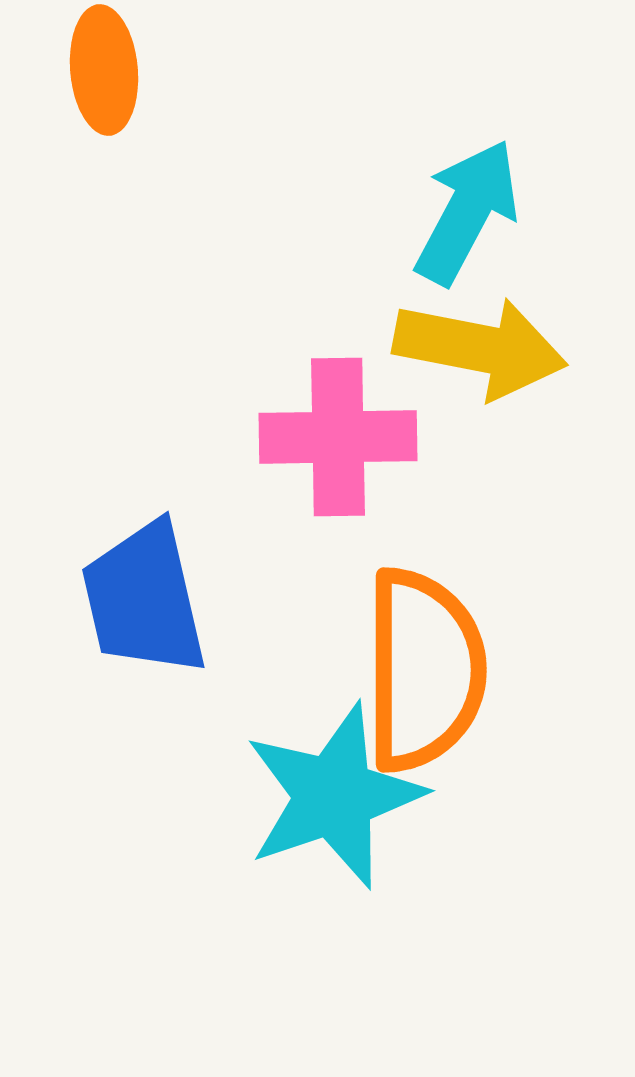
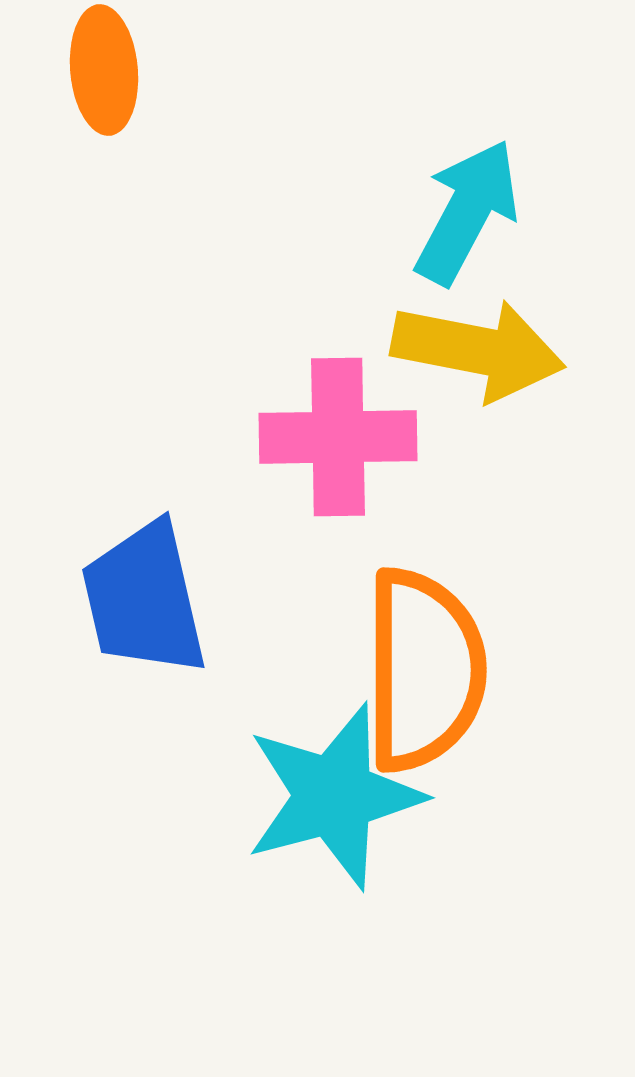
yellow arrow: moved 2 px left, 2 px down
cyan star: rotated 4 degrees clockwise
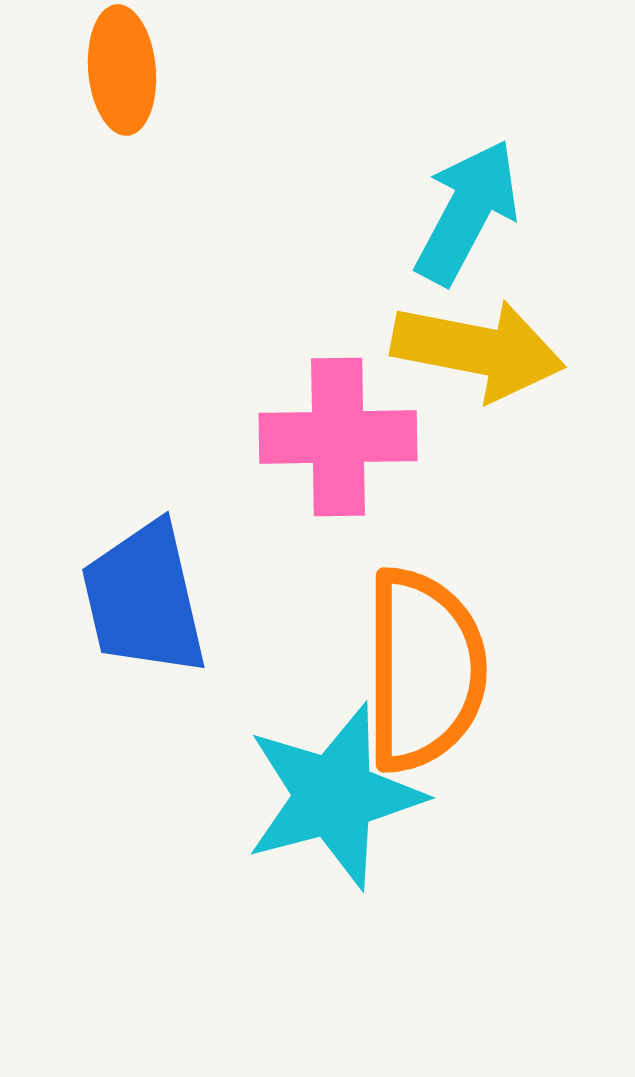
orange ellipse: moved 18 px right
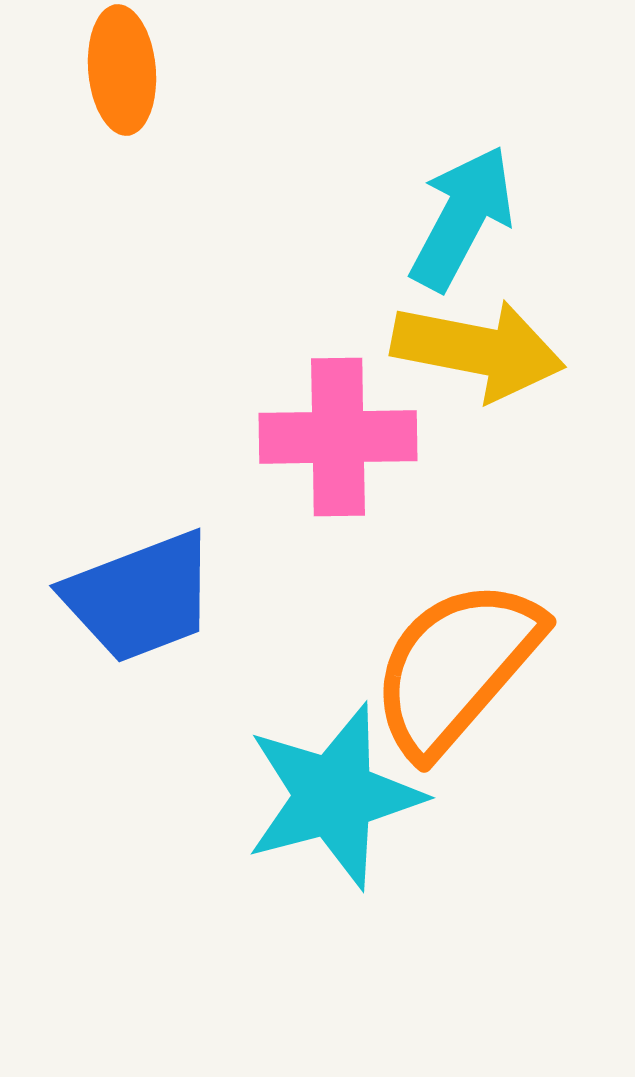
cyan arrow: moved 5 px left, 6 px down
blue trapezoid: moved 4 px left, 2 px up; rotated 98 degrees counterclockwise
orange semicircle: moved 32 px right, 3 px up; rotated 139 degrees counterclockwise
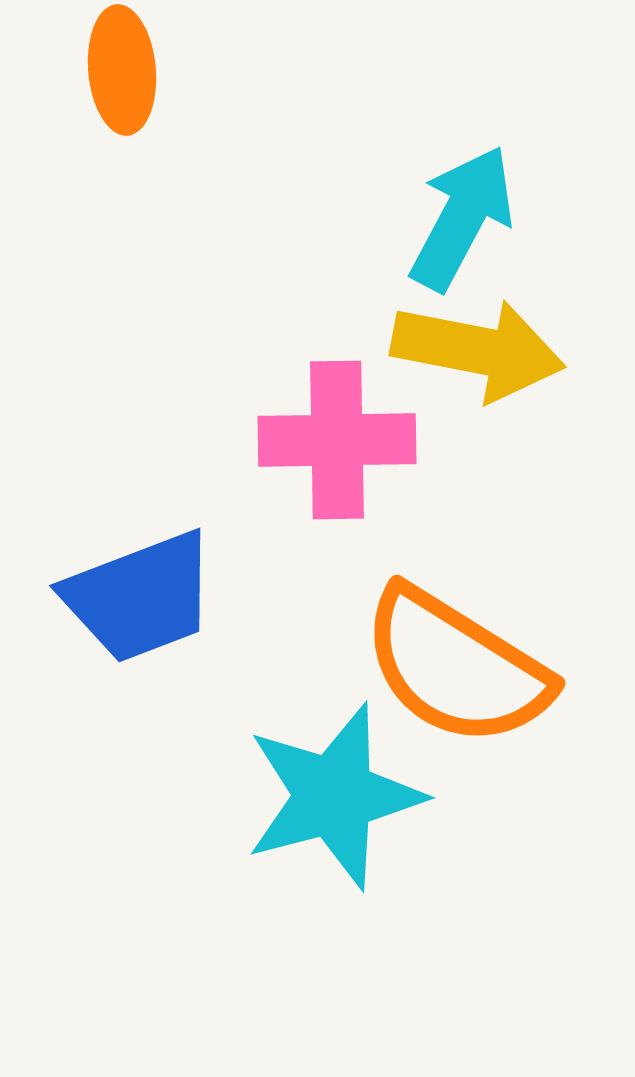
pink cross: moved 1 px left, 3 px down
orange semicircle: rotated 99 degrees counterclockwise
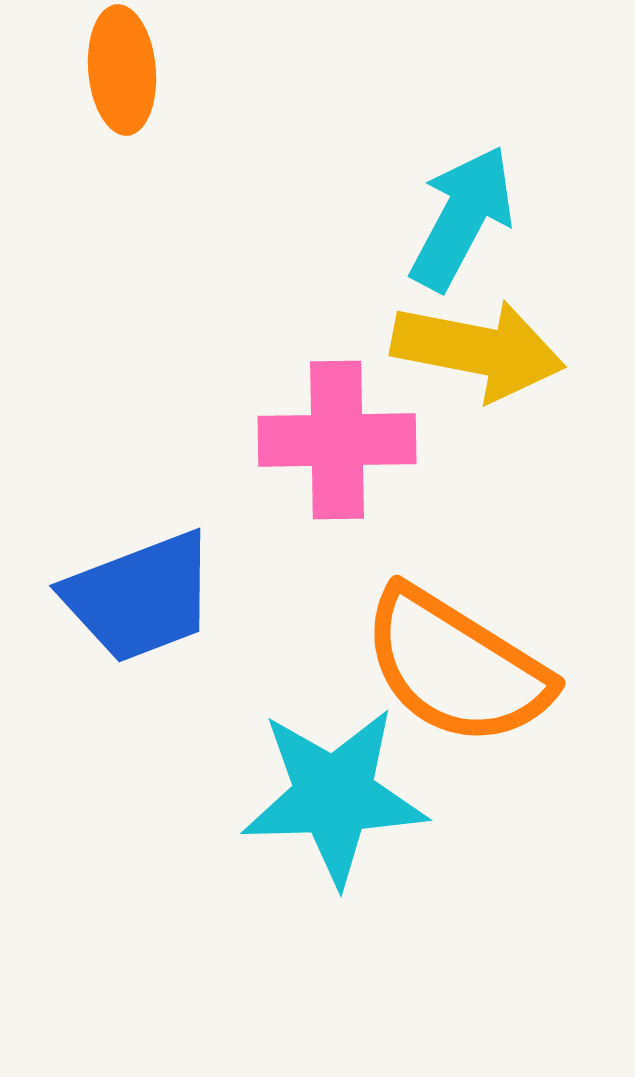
cyan star: rotated 13 degrees clockwise
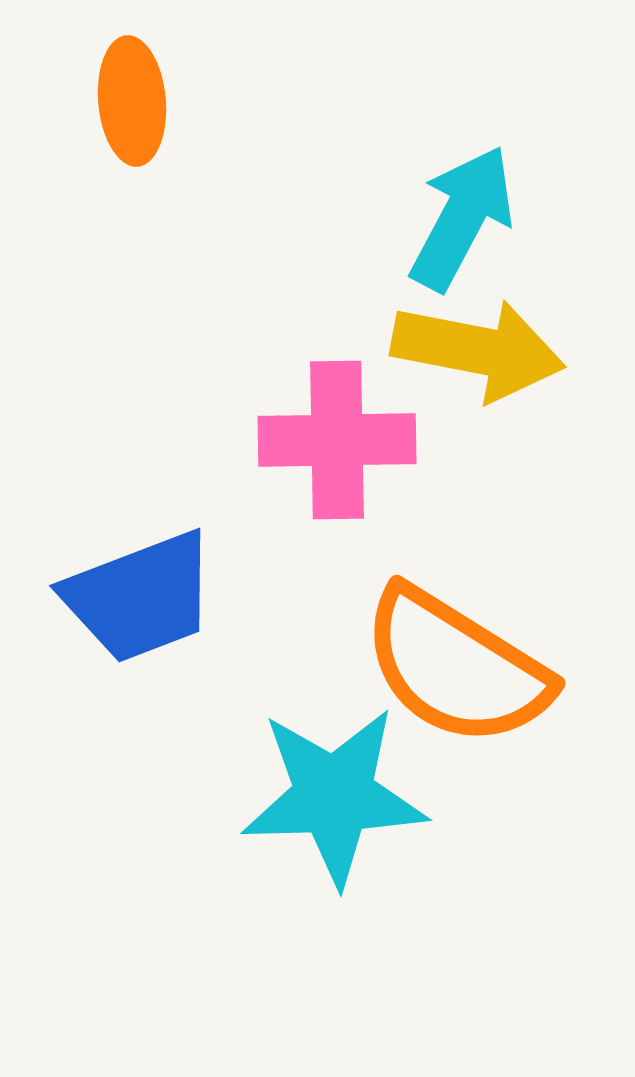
orange ellipse: moved 10 px right, 31 px down
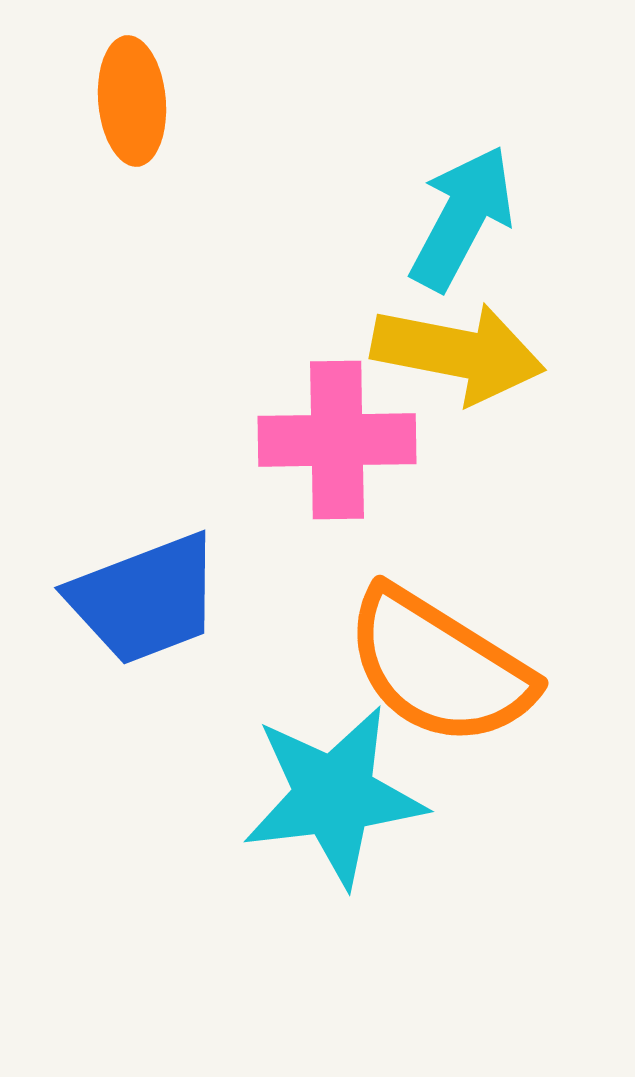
yellow arrow: moved 20 px left, 3 px down
blue trapezoid: moved 5 px right, 2 px down
orange semicircle: moved 17 px left
cyan star: rotated 5 degrees counterclockwise
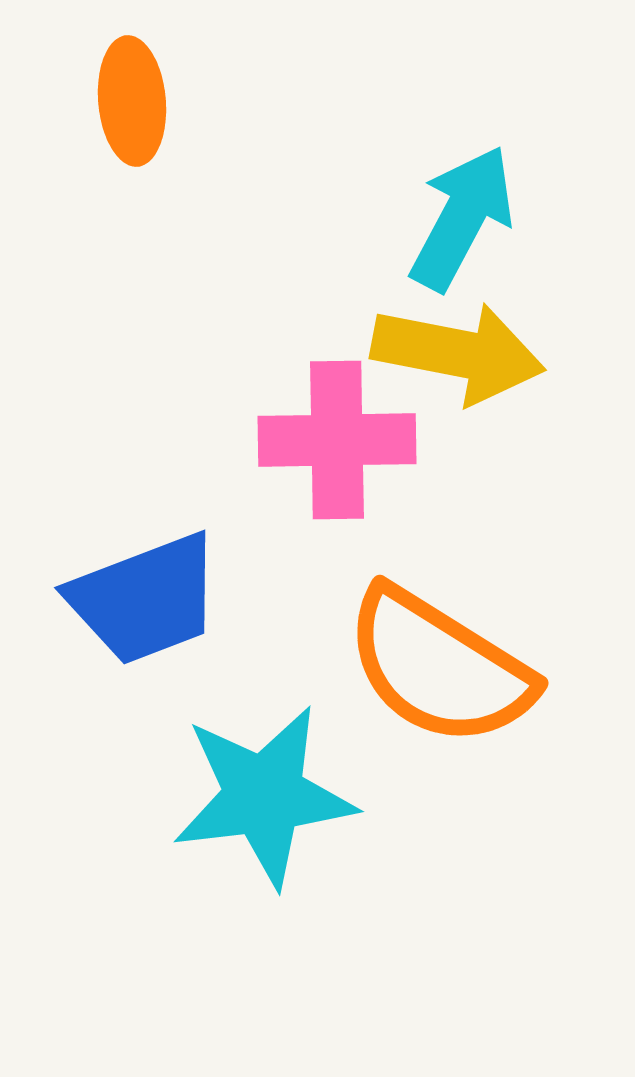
cyan star: moved 70 px left
